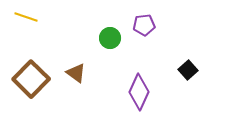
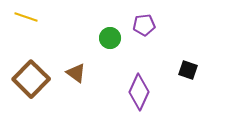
black square: rotated 30 degrees counterclockwise
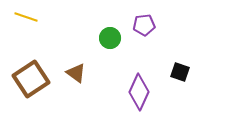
black square: moved 8 px left, 2 px down
brown square: rotated 12 degrees clockwise
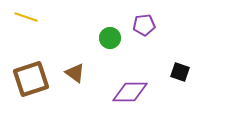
brown triangle: moved 1 px left
brown square: rotated 15 degrees clockwise
purple diamond: moved 9 px left; rotated 66 degrees clockwise
